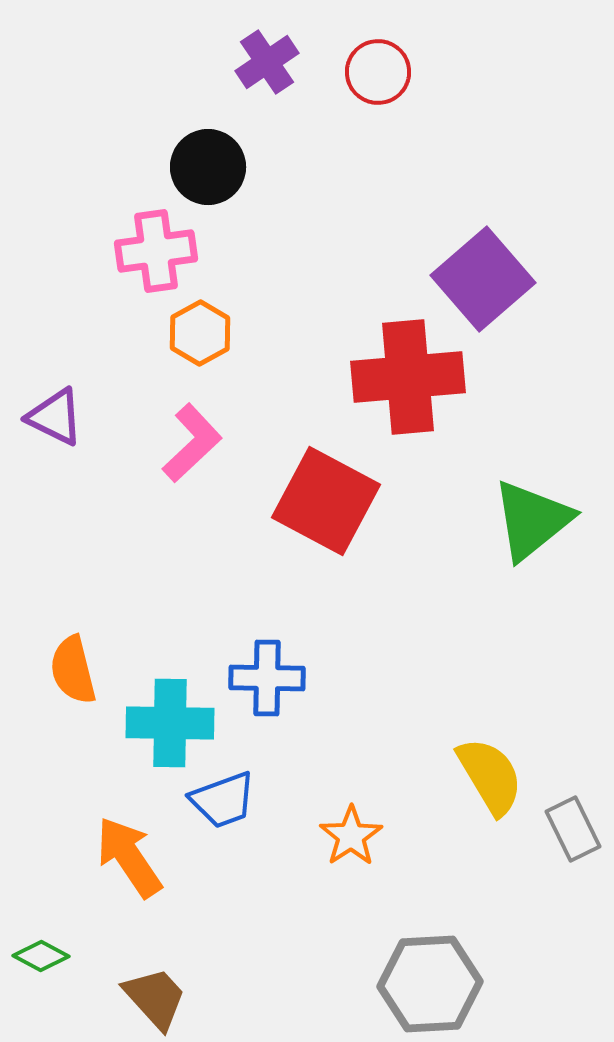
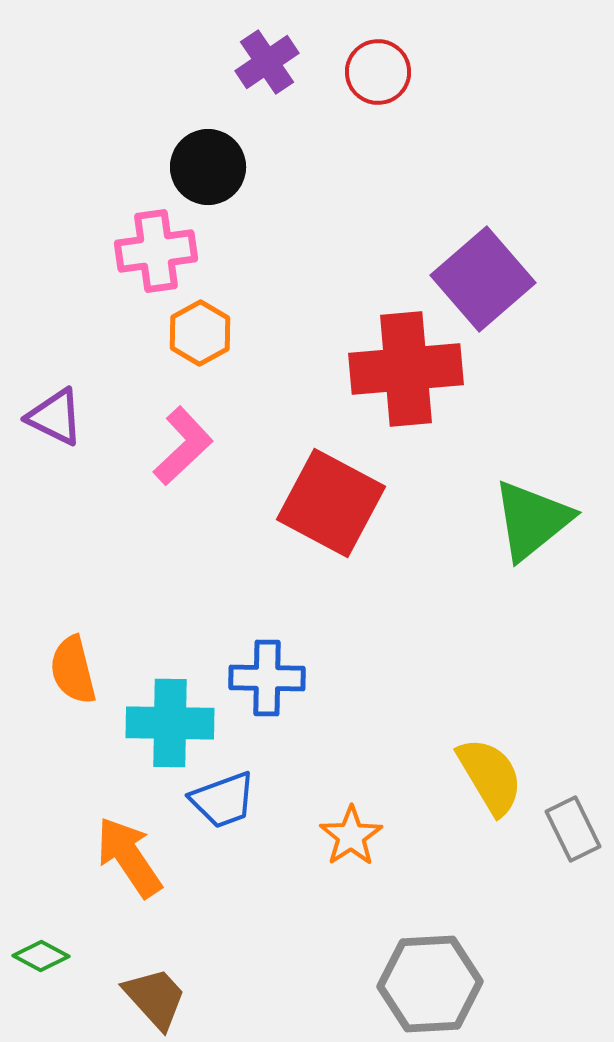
red cross: moved 2 px left, 8 px up
pink L-shape: moved 9 px left, 3 px down
red square: moved 5 px right, 2 px down
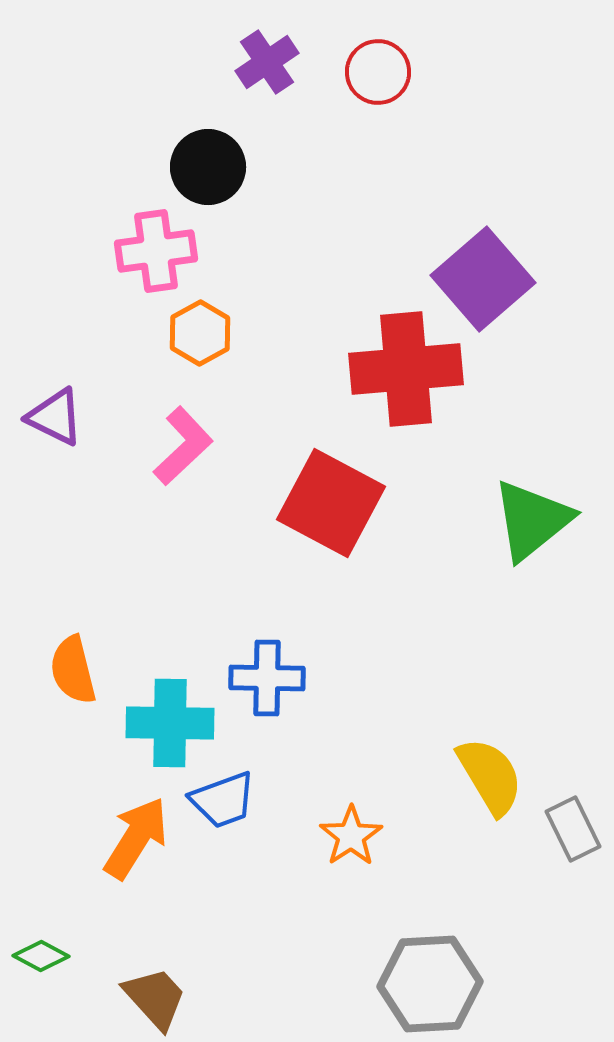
orange arrow: moved 7 px right, 19 px up; rotated 66 degrees clockwise
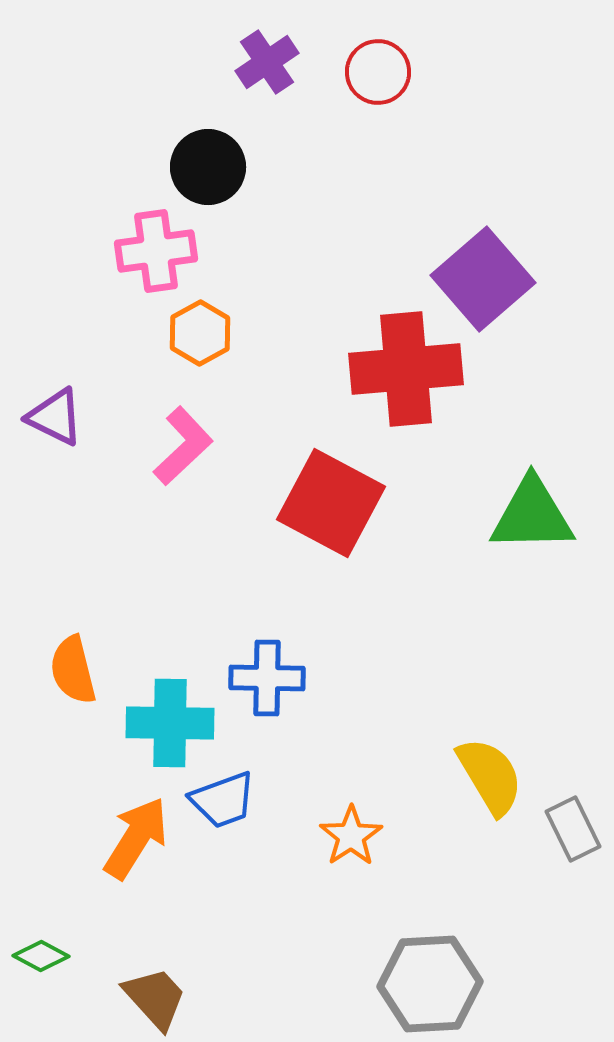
green triangle: moved 5 px up; rotated 38 degrees clockwise
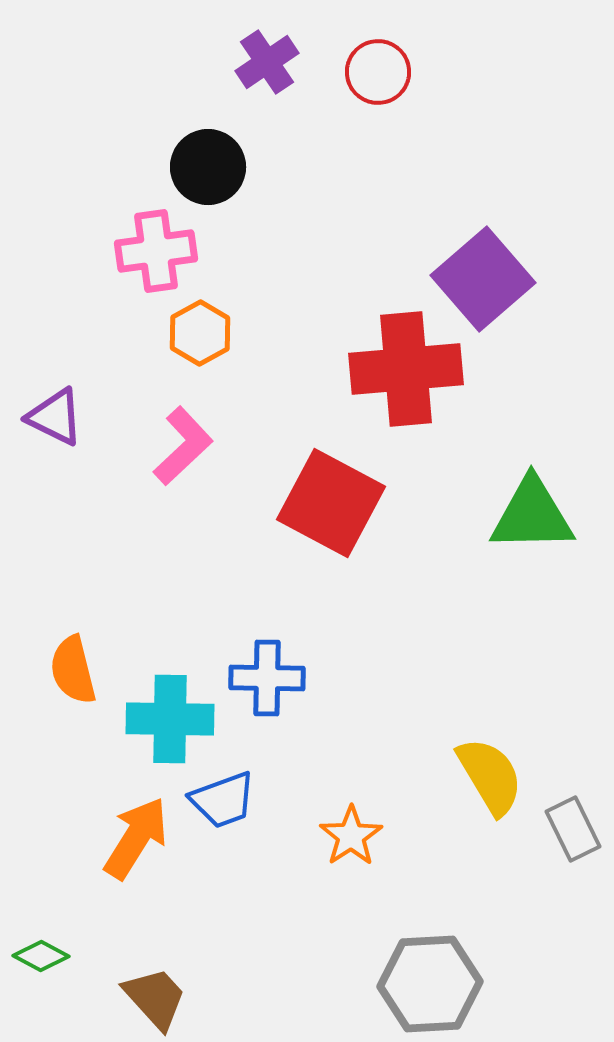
cyan cross: moved 4 px up
